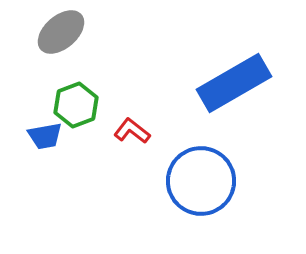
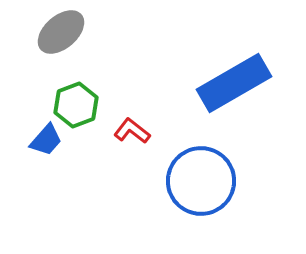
blue trapezoid: moved 1 px right, 4 px down; rotated 39 degrees counterclockwise
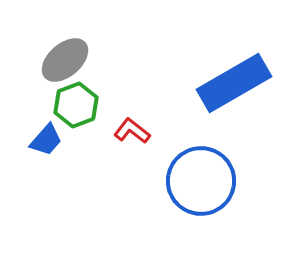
gray ellipse: moved 4 px right, 28 px down
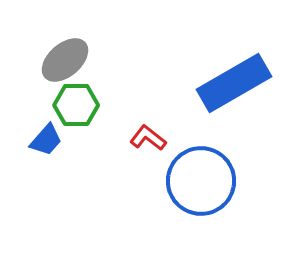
green hexagon: rotated 21 degrees clockwise
red L-shape: moved 16 px right, 7 px down
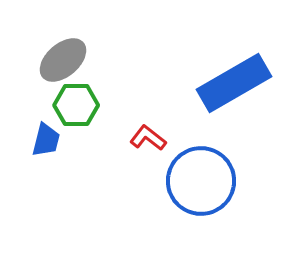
gray ellipse: moved 2 px left
blue trapezoid: rotated 27 degrees counterclockwise
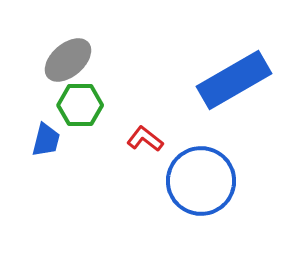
gray ellipse: moved 5 px right
blue rectangle: moved 3 px up
green hexagon: moved 4 px right
red L-shape: moved 3 px left, 1 px down
